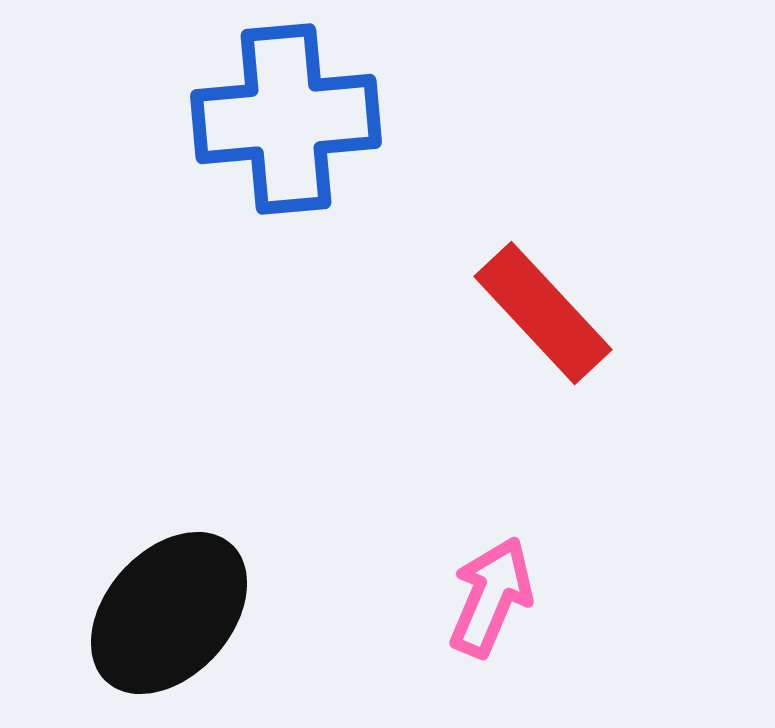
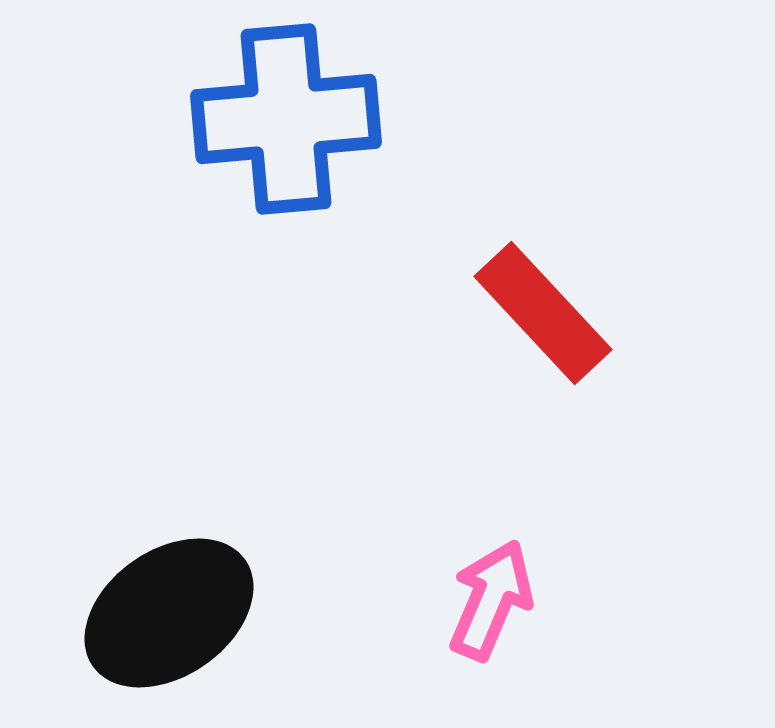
pink arrow: moved 3 px down
black ellipse: rotated 13 degrees clockwise
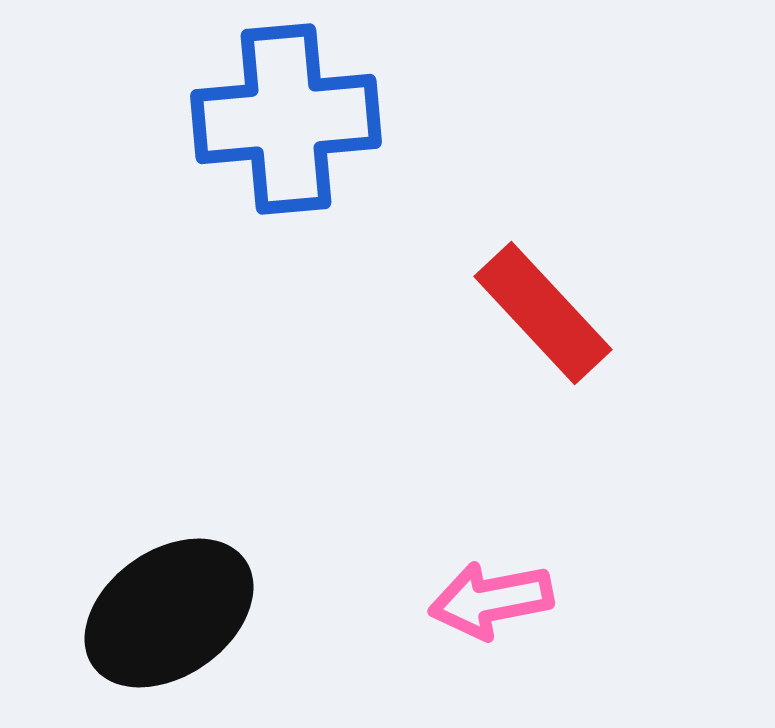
pink arrow: rotated 124 degrees counterclockwise
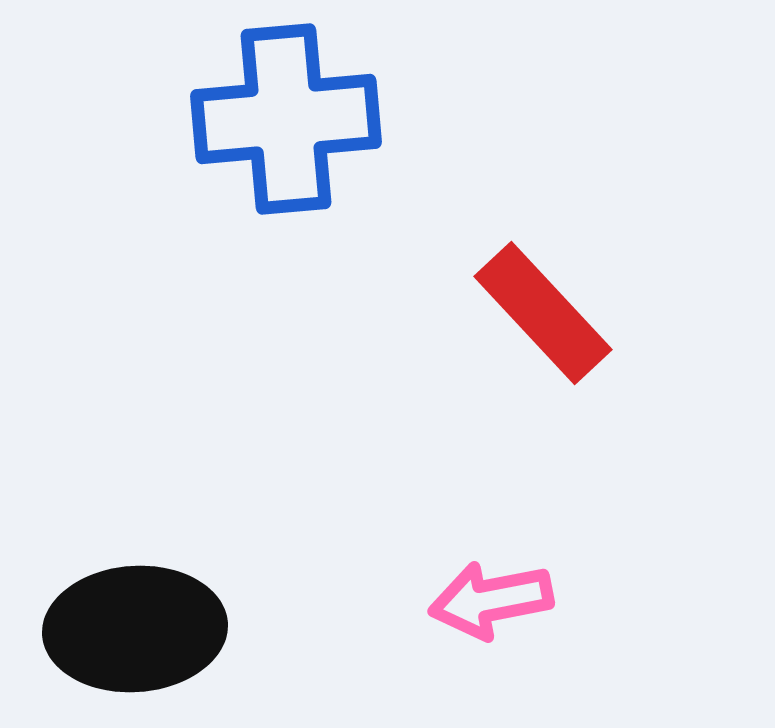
black ellipse: moved 34 px left, 16 px down; rotated 31 degrees clockwise
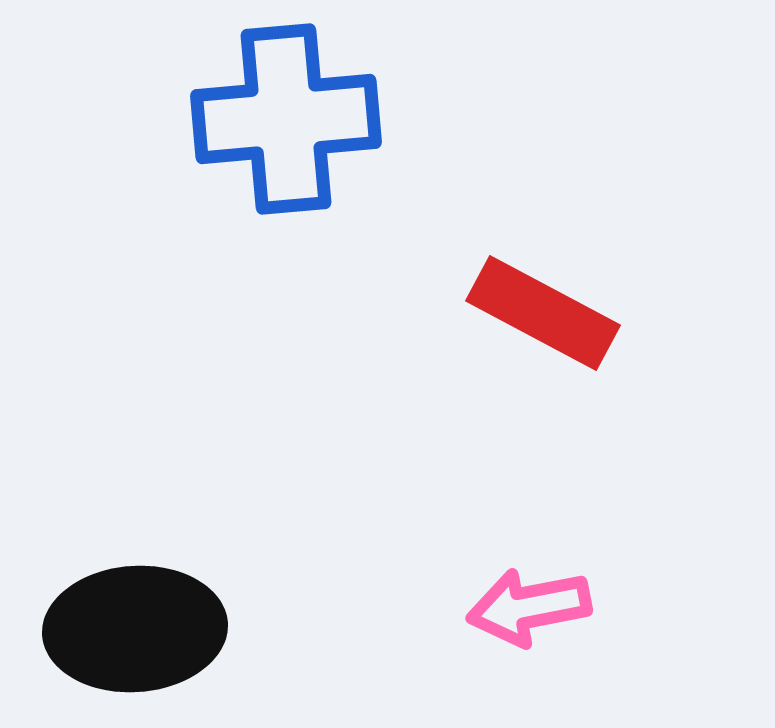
red rectangle: rotated 19 degrees counterclockwise
pink arrow: moved 38 px right, 7 px down
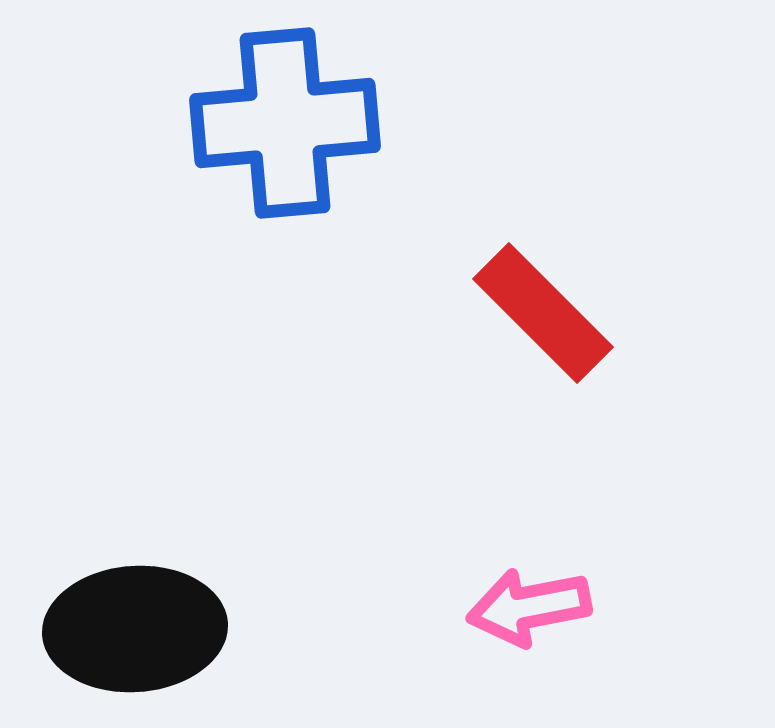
blue cross: moved 1 px left, 4 px down
red rectangle: rotated 17 degrees clockwise
